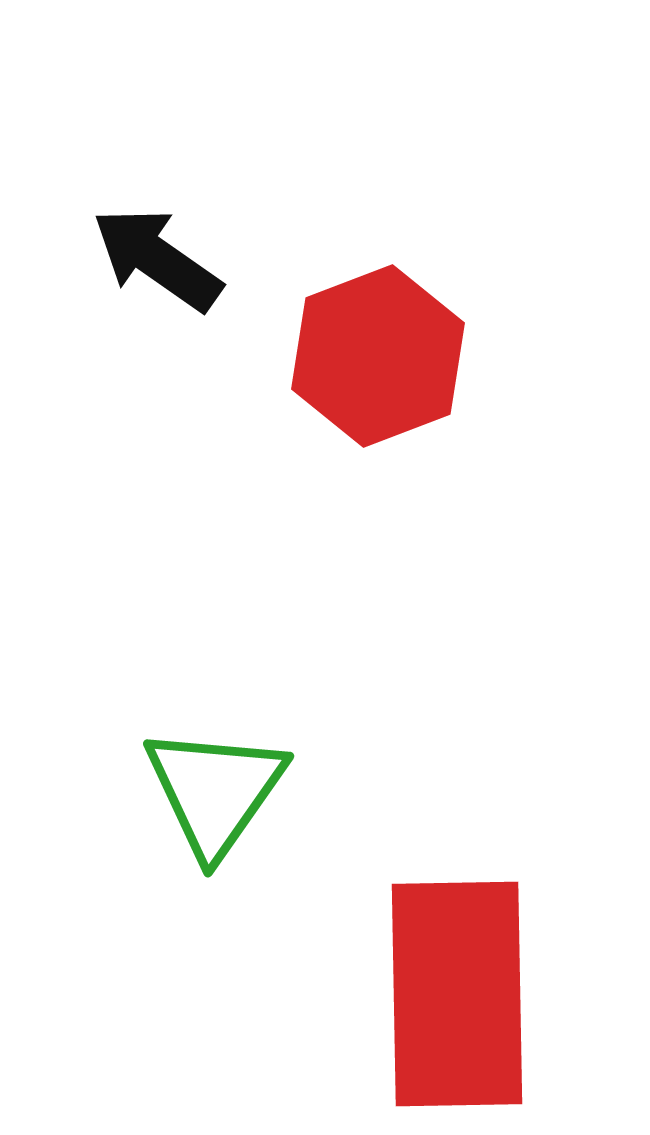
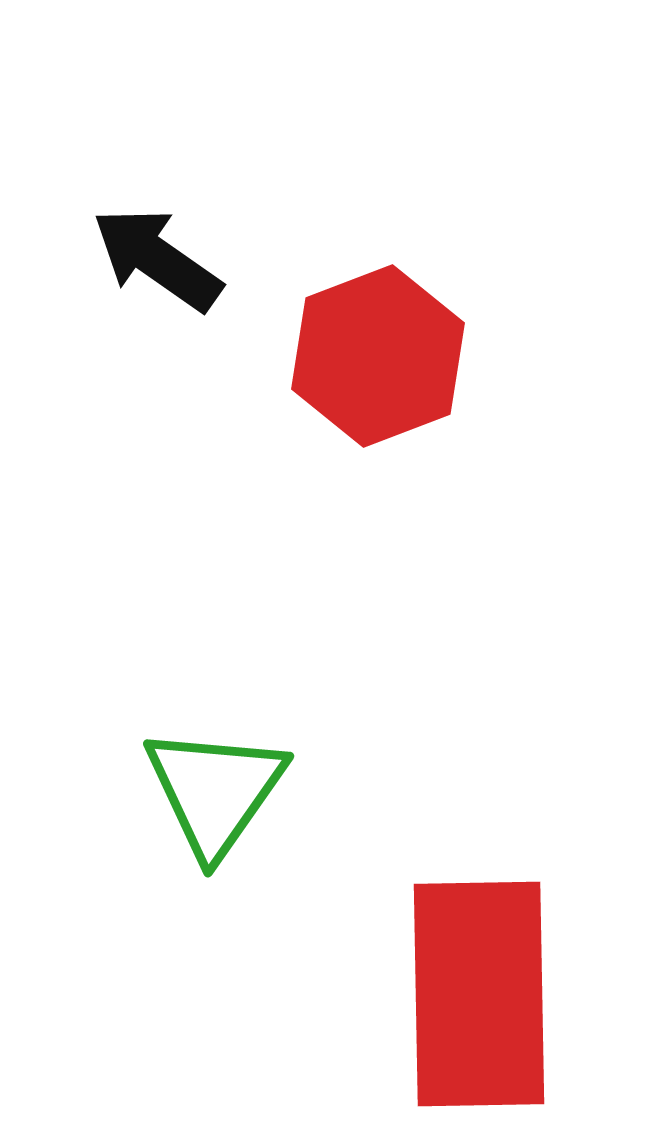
red rectangle: moved 22 px right
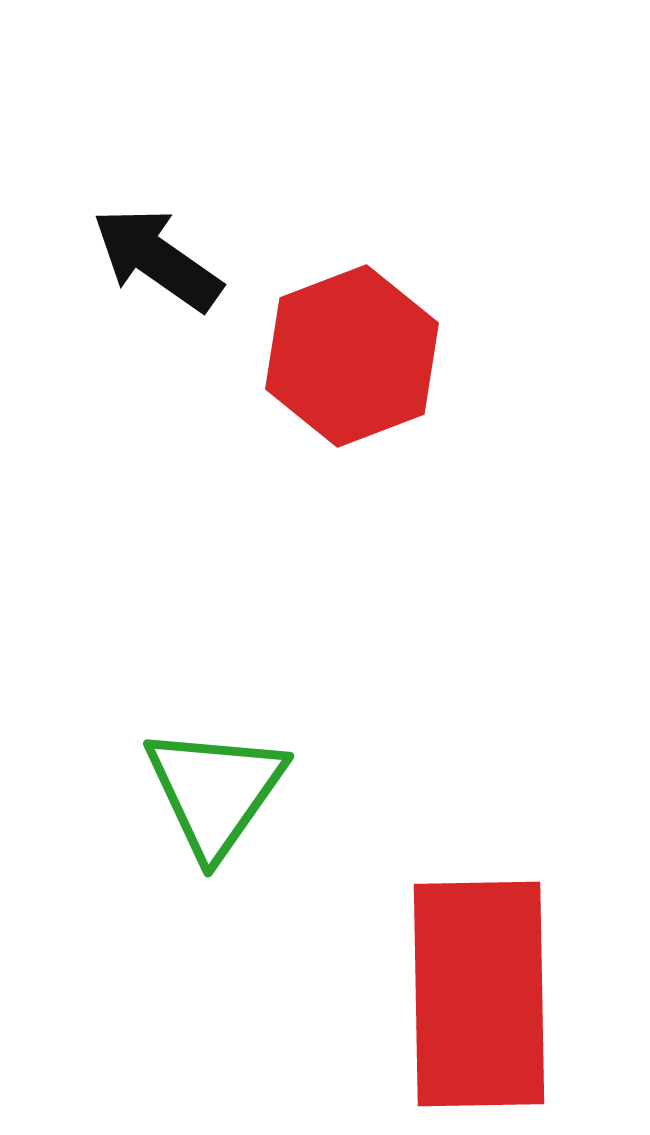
red hexagon: moved 26 px left
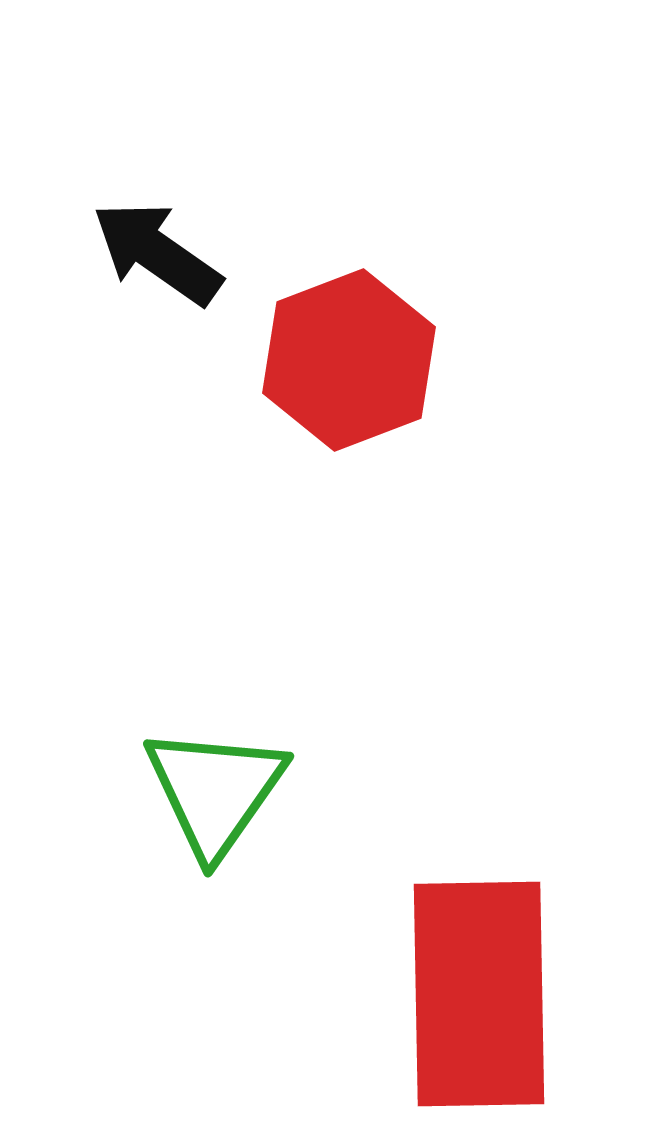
black arrow: moved 6 px up
red hexagon: moved 3 px left, 4 px down
